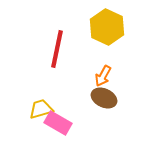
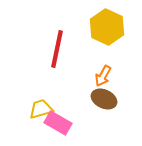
brown ellipse: moved 1 px down
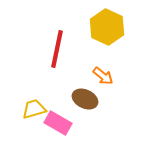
orange arrow: rotated 80 degrees counterclockwise
brown ellipse: moved 19 px left
yellow trapezoid: moved 7 px left
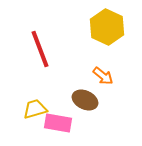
red line: moved 17 px left; rotated 33 degrees counterclockwise
brown ellipse: moved 1 px down
yellow trapezoid: moved 1 px right
pink rectangle: rotated 20 degrees counterclockwise
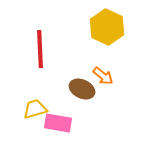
red line: rotated 18 degrees clockwise
brown ellipse: moved 3 px left, 11 px up
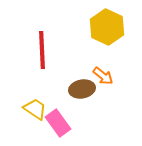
red line: moved 2 px right, 1 px down
brown ellipse: rotated 35 degrees counterclockwise
yellow trapezoid: rotated 50 degrees clockwise
pink rectangle: rotated 44 degrees clockwise
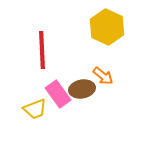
yellow trapezoid: rotated 125 degrees clockwise
pink rectangle: moved 29 px up
